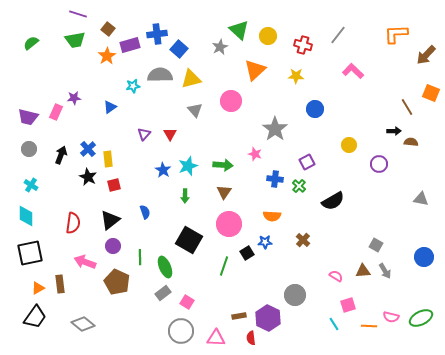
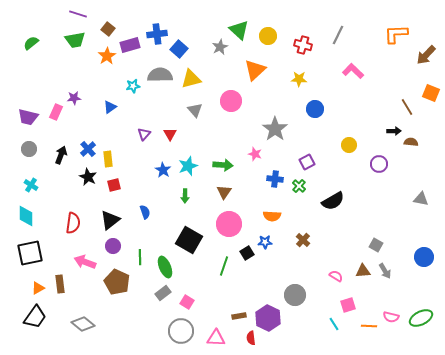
gray line at (338, 35): rotated 12 degrees counterclockwise
yellow star at (296, 76): moved 3 px right, 3 px down
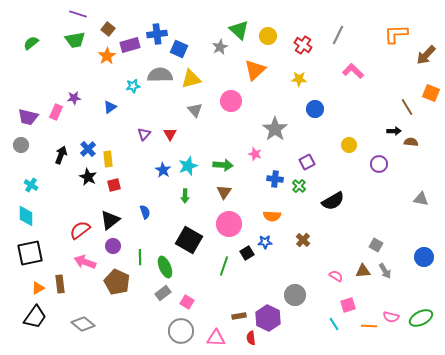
red cross at (303, 45): rotated 18 degrees clockwise
blue square at (179, 49): rotated 18 degrees counterclockwise
gray circle at (29, 149): moved 8 px left, 4 px up
red semicircle at (73, 223): moved 7 px right, 7 px down; rotated 135 degrees counterclockwise
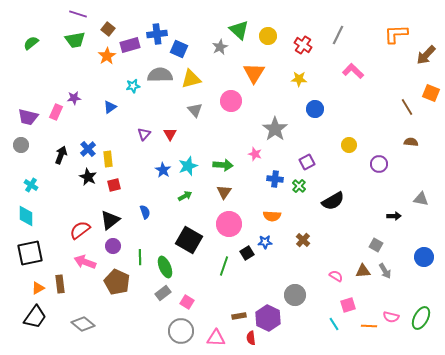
orange triangle at (255, 70): moved 1 px left, 3 px down; rotated 15 degrees counterclockwise
black arrow at (394, 131): moved 85 px down
green arrow at (185, 196): rotated 120 degrees counterclockwise
green ellipse at (421, 318): rotated 35 degrees counterclockwise
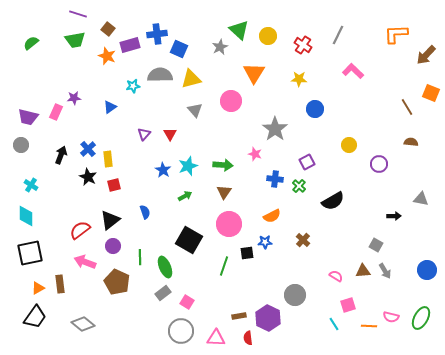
orange star at (107, 56): rotated 18 degrees counterclockwise
orange semicircle at (272, 216): rotated 30 degrees counterclockwise
black square at (247, 253): rotated 24 degrees clockwise
blue circle at (424, 257): moved 3 px right, 13 px down
red semicircle at (251, 338): moved 3 px left
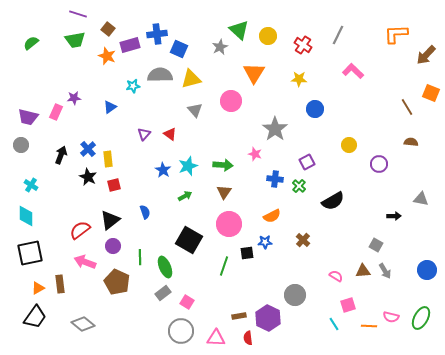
red triangle at (170, 134): rotated 24 degrees counterclockwise
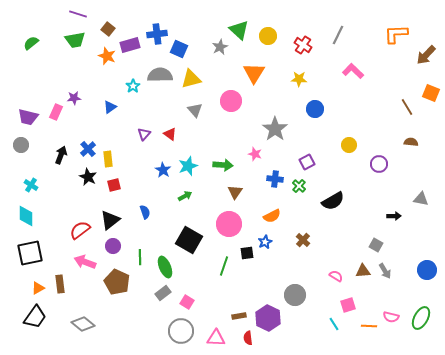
cyan star at (133, 86): rotated 24 degrees counterclockwise
brown triangle at (224, 192): moved 11 px right
blue star at (265, 242): rotated 24 degrees counterclockwise
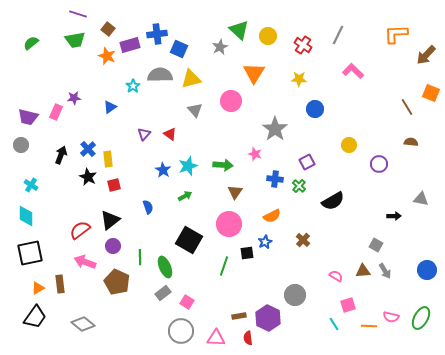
blue semicircle at (145, 212): moved 3 px right, 5 px up
